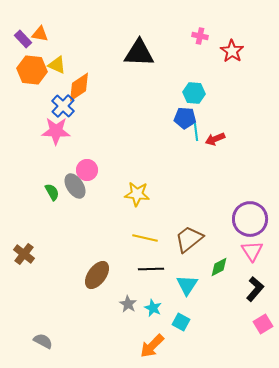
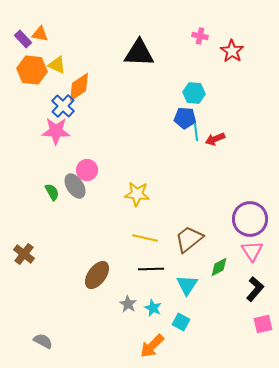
pink square: rotated 18 degrees clockwise
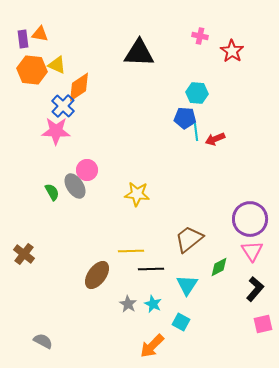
purple rectangle: rotated 36 degrees clockwise
cyan hexagon: moved 3 px right
yellow line: moved 14 px left, 13 px down; rotated 15 degrees counterclockwise
cyan star: moved 4 px up
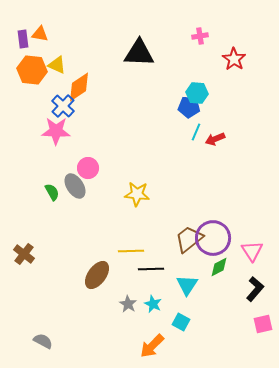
pink cross: rotated 21 degrees counterclockwise
red star: moved 2 px right, 8 px down
blue pentagon: moved 4 px right, 11 px up
cyan line: rotated 30 degrees clockwise
pink circle: moved 1 px right, 2 px up
purple circle: moved 37 px left, 19 px down
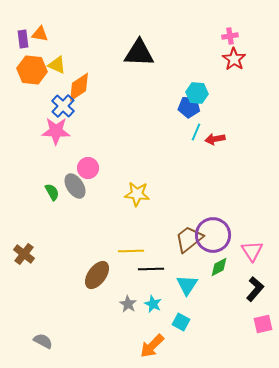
pink cross: moved 30 px right
red arrow: rotated 12 degrees clockwise
purple circle: moved 3 px up
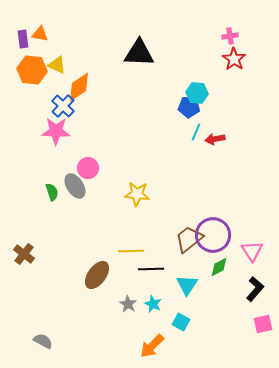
green semicircle: rotated 12 degrees clockwise
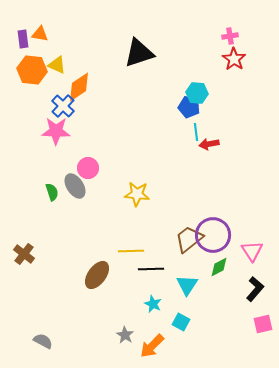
black triangle: rotated 20 degrees counterclockwise
blue pentagon: rotated 10 degrees clockwise
cyan line: rotated 30 degrees counterclockwise
red arrow: moved 6 px left, 5 px down
gray star: moved 3 px left, 31 px down
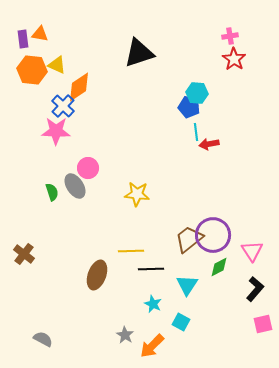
brown ellipse: rotated 16 degrees counterclockwise
gray semicircle: moved 2 px up
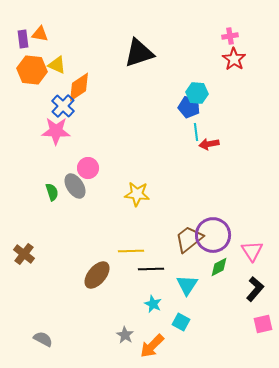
brown ellipse: rotated 20 degrees clockwise
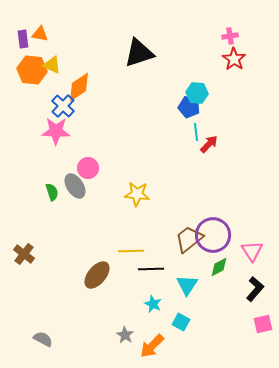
yellow triangle: moved 5 px left
red arrow: rotated 144 degrees clockwise
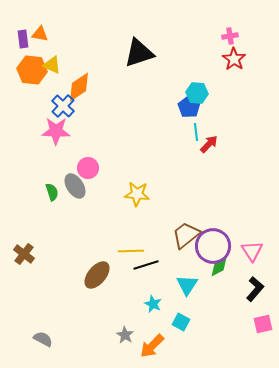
blue pentagon: rotated 20 degrees clockwise
purple circle: moved 11 px down
brown trapezoid: moved 3 px left, 4 px up
black line: moved 5 px left, 4 px up; rotated 15 degrees counterclockwise
